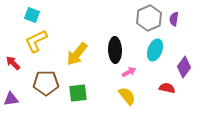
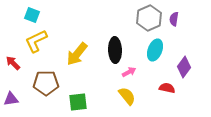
green square: moved 9 px down
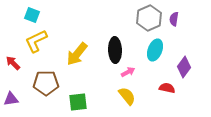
pink arrow: moved 1 px left
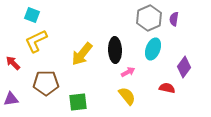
cyan ellipse: moved 2 px left, 1 px up
yellow arrow: moved 5 px right
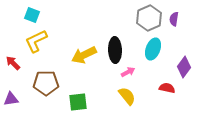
yellow arrow: moved 2 px right, 1 px down; rotated 25 degrees clockwise
